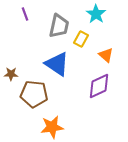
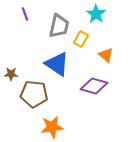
purple diamond: moved 5 px left; rotated 40 degrees clockwise
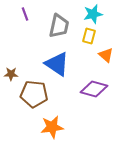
cyan star: moved 3 px left; rotated 24 degrees clockwise
yellow rectangle: moved 8 px right, 3 px up; rotated 14 degrees counterclockwise
purple diamond: moved 3 px down
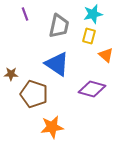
purple diamond: moved 2 px left
brown pentagon: rotated 12 degrees clockwise
